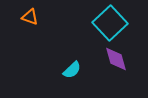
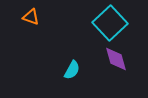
orange triangle: moved 1 px right
cyan semicircle: rotated 18 degrees counterclockwise
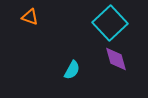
orange triangle: moved 1 px left
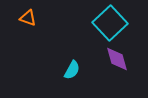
orange triangle: moved 2 px left, 1 px down
purple diamond: moved 1 px right
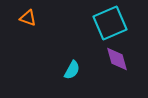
cyan square: rotated 20 degrees clockwise
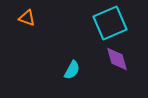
orange triangle: moved 1 px left
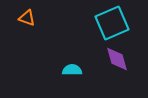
cyan square: moved 2 px right
cyan semicircle: rotated 120 degrees counterclockwise
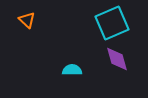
orange triangle: moved 2 px down; rotated 24 degrees clockwise
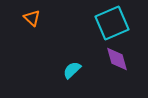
orange triangle: moved 5 px right, 2 px up
cyan semicircle: rotated 42 degrees counterclockwise
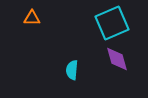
orange triangle: rotated 42 degrees counterclockwise
cyan semicircle: rotated 42 degrees counterclockwise
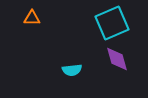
cyan semicircle: rotated 102 degrees counterclockwise
